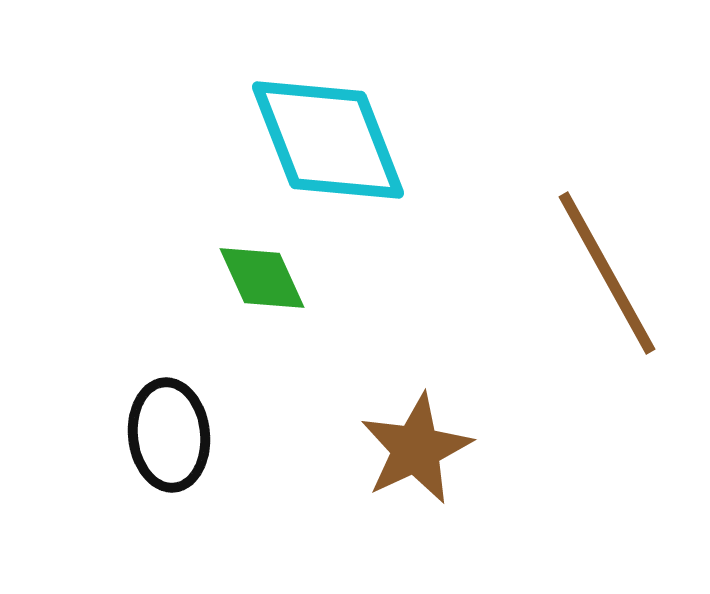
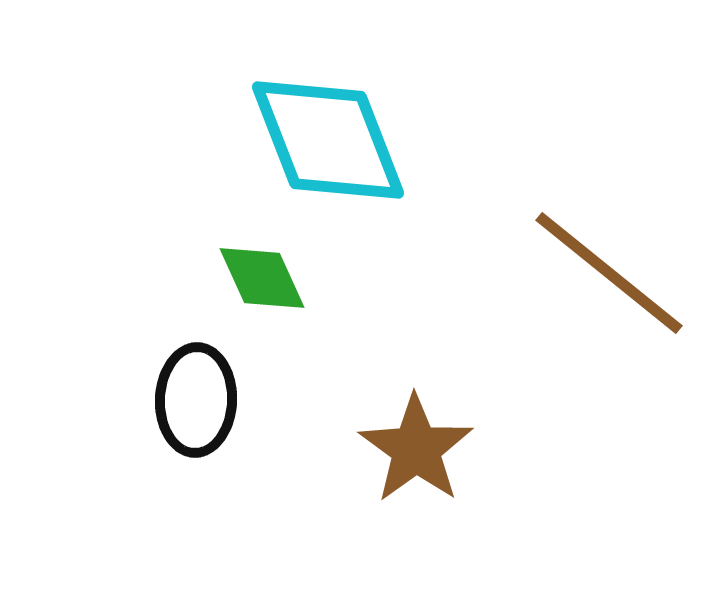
brown line: moved 2 px right; rotated 22 degrees counterclockwise
black ellipse: moved 27 px right, 35 px up; rotated 8 degrees clockwise
brown star: rotated 11 degrees counterclockwise
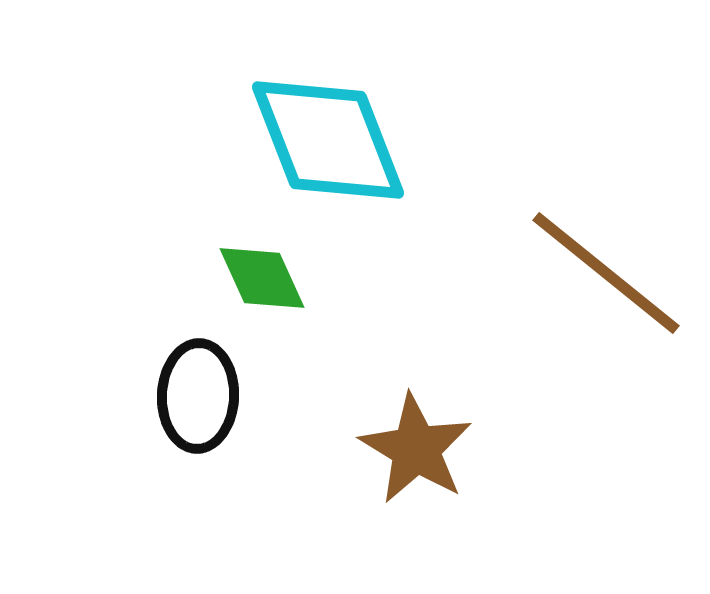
brown line: moved 3 px left
black ellipse: moved 2 px right, 4 px up
brown star: rotated 5 degrees counterclockwise
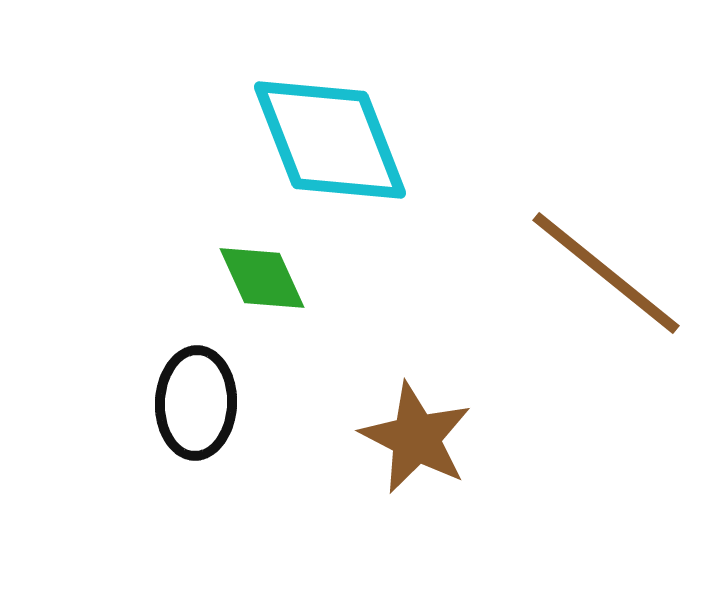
cyan diamond: moved 2 px right
black ellipse: moved 2 px left, 7 px down
brown star: moved 11 px up; rotated 4 degrees counterclockwise
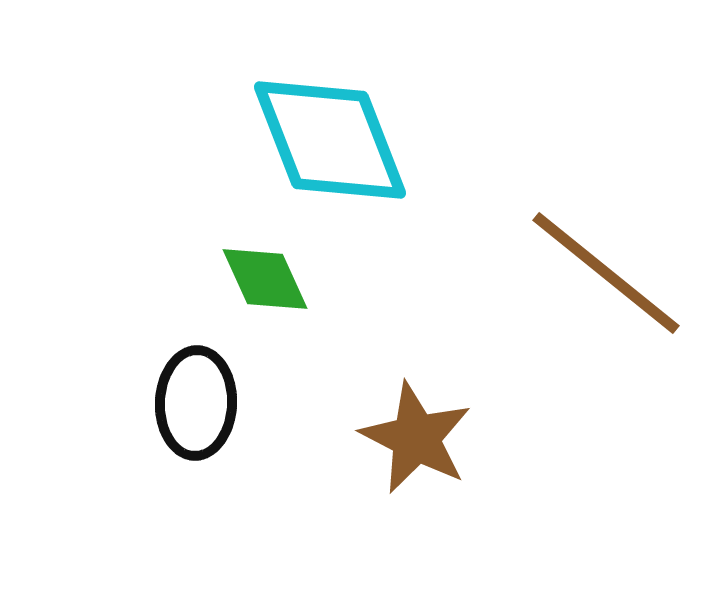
green diamond: moved 3 px right, 1 px down
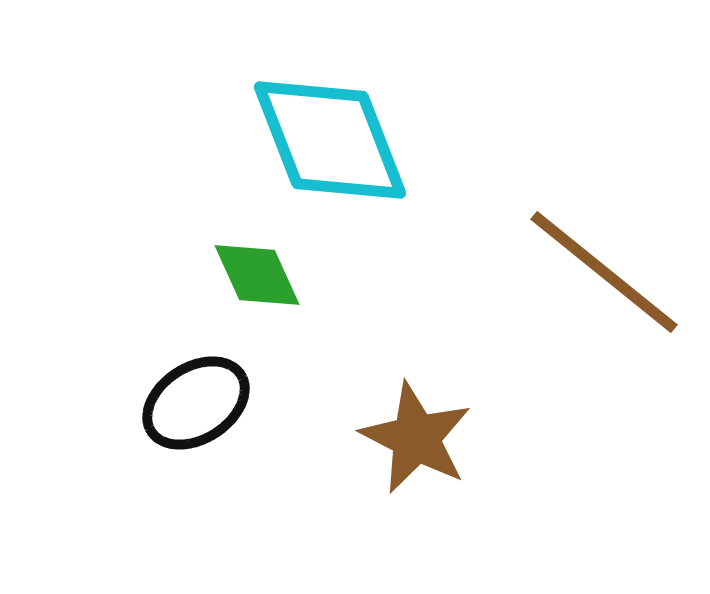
brown line: moved 2 px left, 1 px up
green diamond: moved 8 px left, 4 px up
black ellipse: rotated 55 degrees clockwise
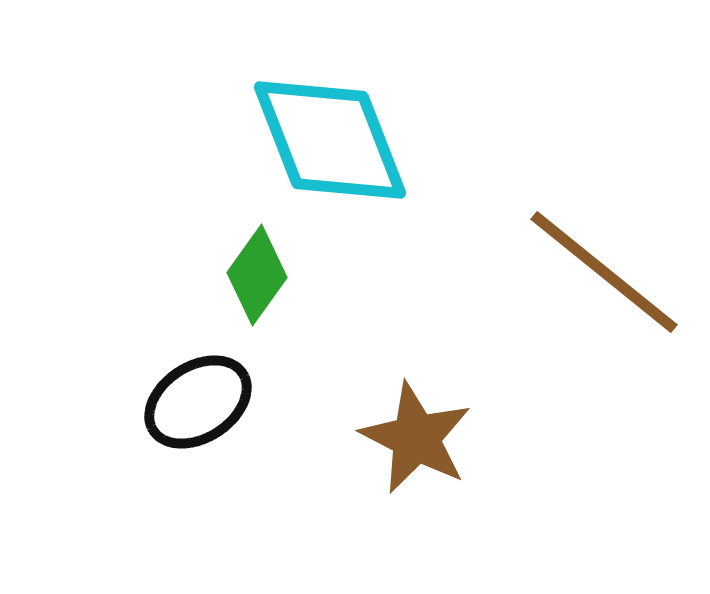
green diamond: rotated 60 degrees clockwise
black ellipse: moved 2 px right, 1 px up
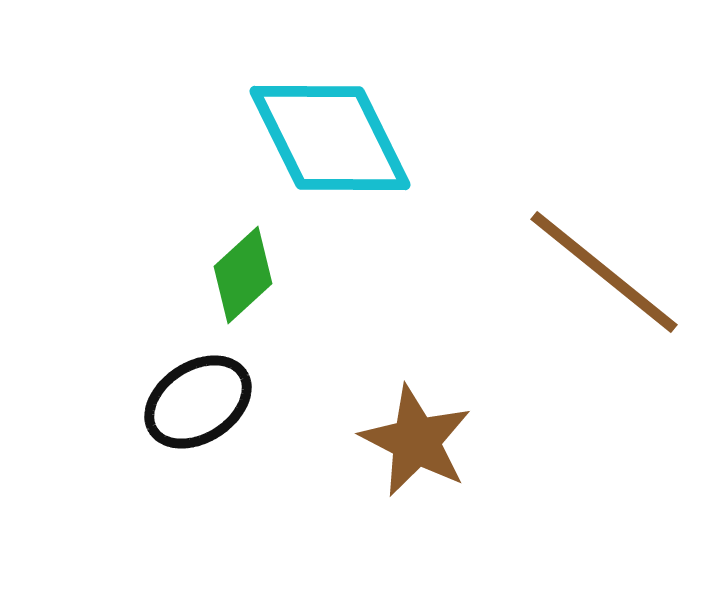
cyan diamond: moved 2 px up; rotated 5 degrees counterclockwise
green diamond: moved 14 px left; rotated 12 degrees clockwise
brown star: moved 3 px down
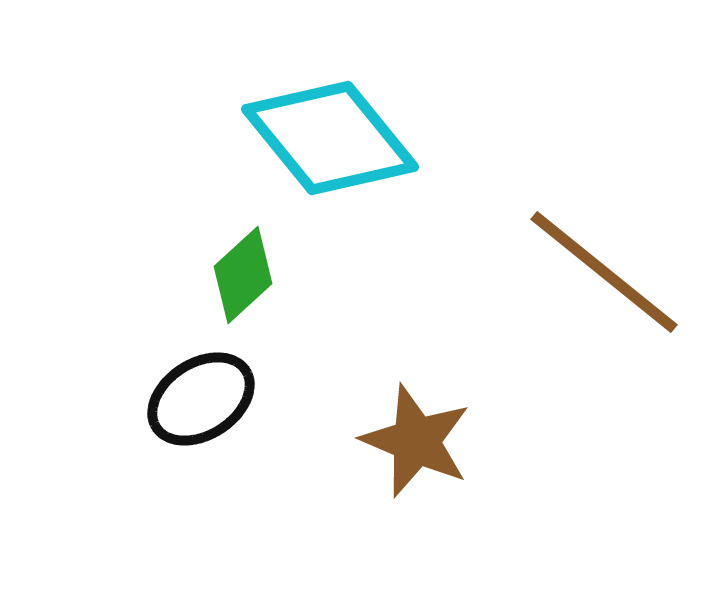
cyan diamond: rotated 13 degrees counterclockwise
black ellipse: moved 3 px right, 3 px up
brown star: rotated 4 degrees counterclockwise
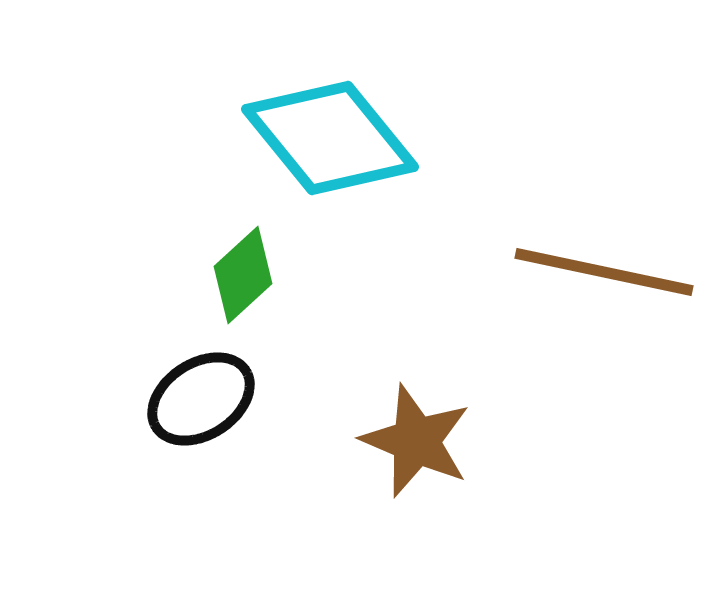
brown line: rotated 27 degrees counterclockwise
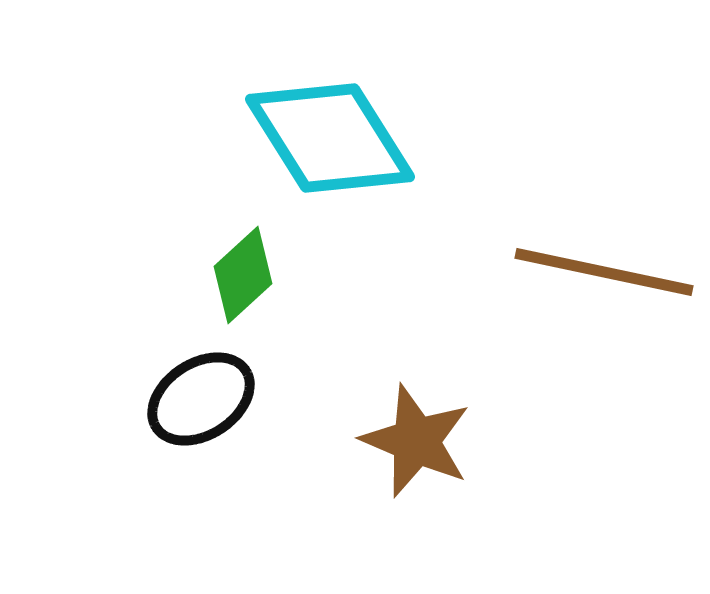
cyan diamond: rotated 7 degrees clockwise
